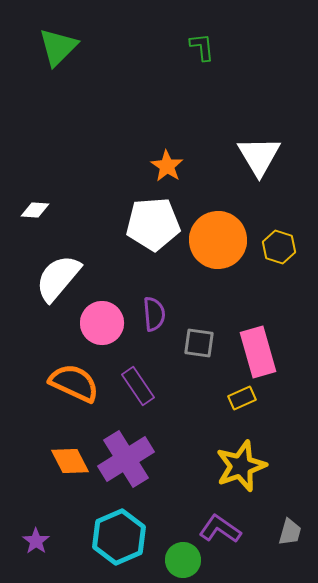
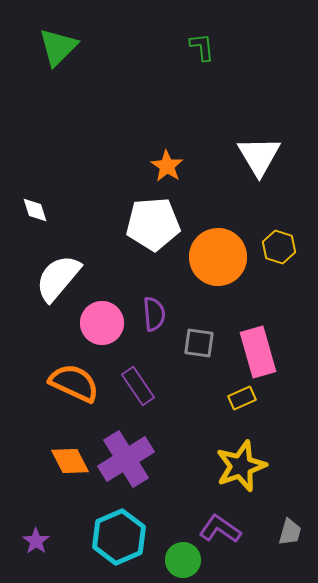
white diamond: rotated 68 degrees clockwise
orange circle: moved 17 px down
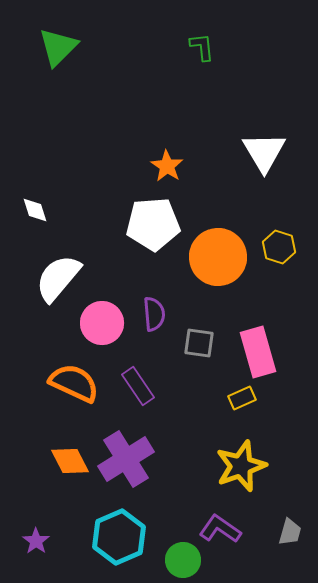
white triangle: moved 5 px right, 4 px up
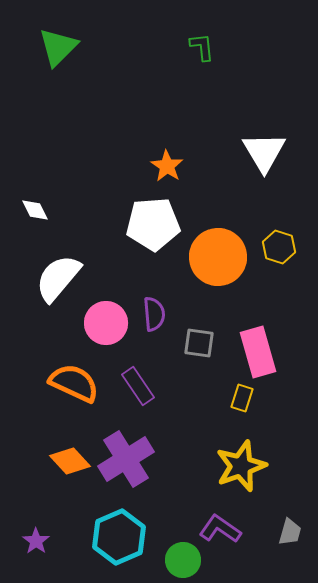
white diamond: rotated 8 degrees counterclockwise
pink circle: moved 4 px right
yellow rectangle: rotated 48 degrees counterclockwise
orange diamond: rotated 15 degrees counterclockwise
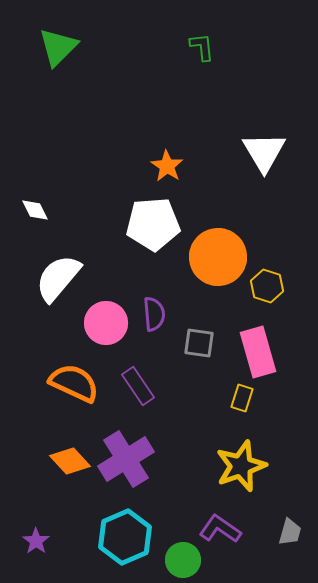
yellow hexagon: moved 12 px left, 39 px down
cyan hexagon: moved 6 px right
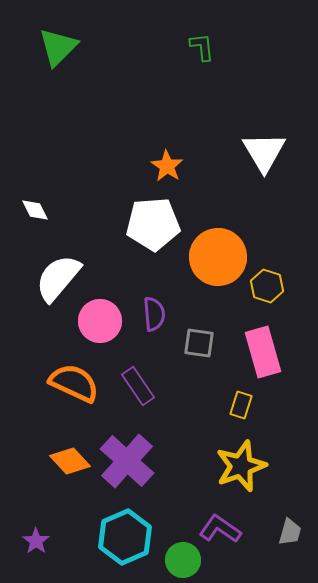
pink circle: moved 6 px left, 2 px up
pink rectangle: moved 5 px right
yellow rectangle: moved 1 px left, 7 px down
purple cross: moved 1 px right, 2 px down; rotated 16 degrees counterclockwise
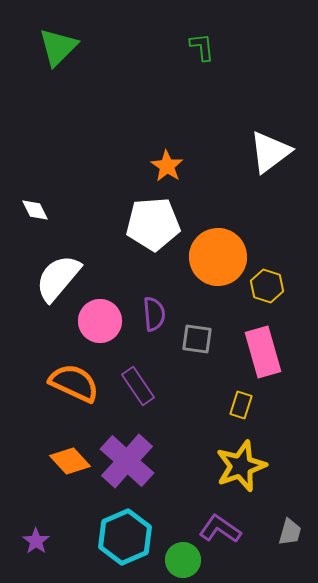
white triangle: moved 6 px right; rotated 24 degrees clockwise
gray square: moved 2 px left, 4 px up
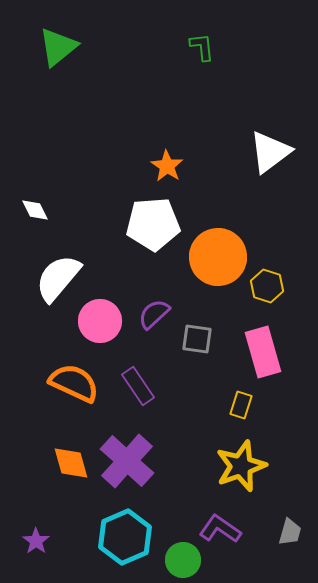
green triangle: rotated 6 degrees clockwise
purple semicircle: rotated 128 degrees counterclockwise
orange diamond: moved 1 px right, 2 px down; rotated 27 degrees clockwise
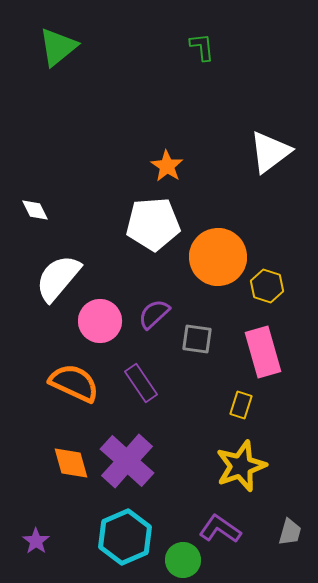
purple rectangle: moved 3 px right, 3 px up
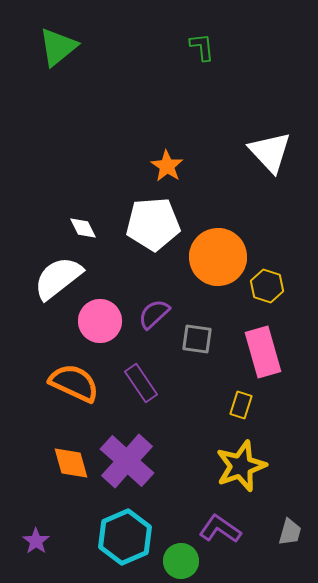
white triangle: rotated 36 degrees counterclockwise
white diamond: moved 48 px right, 18 px down
white semicircle: rotated 12 degrees clockwise
green circle: moved 2 px left, 1 px down
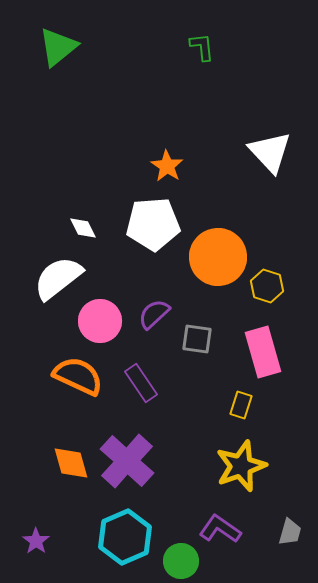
orange semicircle: moved 4 px right, 7 px up
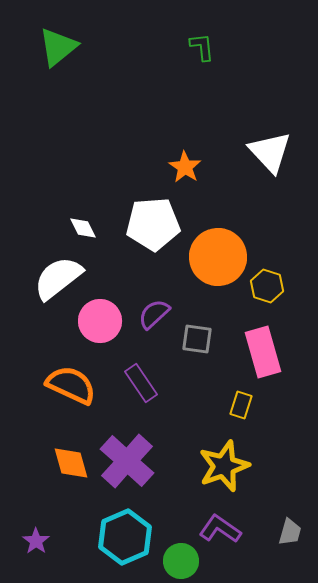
orange star: moved 18 px right, 1 px down
orange semicircle: moved 7 px left, 9 px down
yellow star: moved 17 px left
